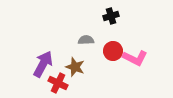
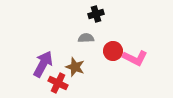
black cross: moved 15 px left, 2 px up
gray semicircle: moved 2 px up
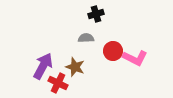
purple arrow: moved 2 px down
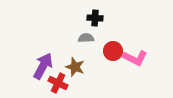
black cross: moved 1 px left, 4 px down; rotated 21 degrees clockwise
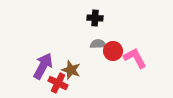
gray semicircle: moved 12 px right, 6 px down
pink L-shape: rotated 145 degrees counterclockwise
brown star: moved 4 px left, 3 px down
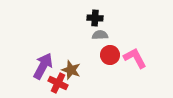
gray semicircle: moved 2 px right, 9 px up
red circle: moved 3 px left, 4 px down
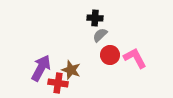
gray semicircle: rotated 42 degrees counterclockwise
purple arrow: moved 2 px left, 2 px down
red cross: rotated 18 degrees counterclockwise
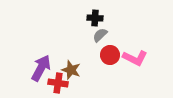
pink L-shape: rotated 145 degrees clockwise
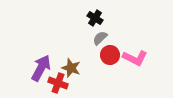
black cross: rotated 28 degrees clockwise
gray semicircle: moved 3 px down
brown star: moved 2 px up
red cross: rotated 12 degrees clockwise
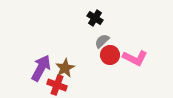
gray semicircle: moved 2 px right, 3 px down
brown star: moved 6 px left; rotated 24 degrees clockwise
red cross: moved 1 px left, 2 px down
